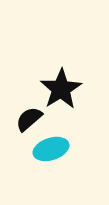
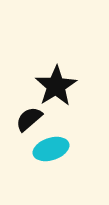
black star: moved 5 px left, 3 px up
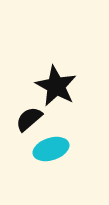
black star: rotated 12 degrees counterclockwise
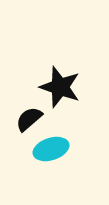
black star: moved 4 px right, 1 px down; rotated 9 degrees counterclockwise
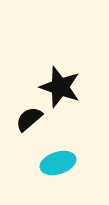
cyan ellipse: moved 7 px right, 14 px down
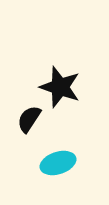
black semicircle: rotated 16 degrees counterclockwise
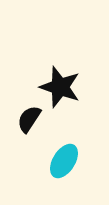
cyan ellipse: moved 6 px right, 2 px up; rotated 40 degrees counterclockwise
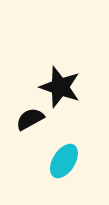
black semicircle: moved 1 px right; rotated 28 degrees clockwise
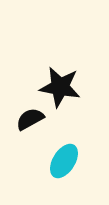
black star: rotated 9 degrees counterclockwise
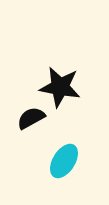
black semicircle: moved 1 px right, 1 px up
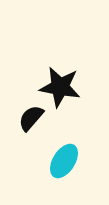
black semicircle: rotated 20 degrees counterclockwise
